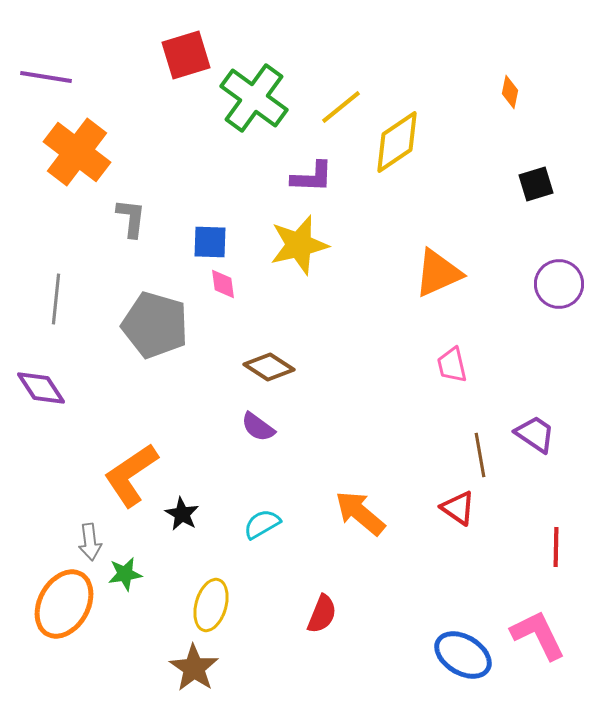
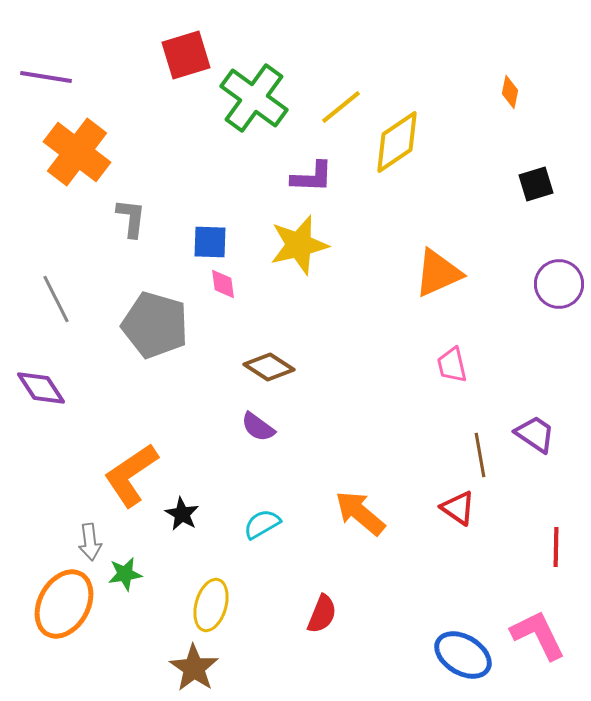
gray line: rotated 33 degrees counterclockwise
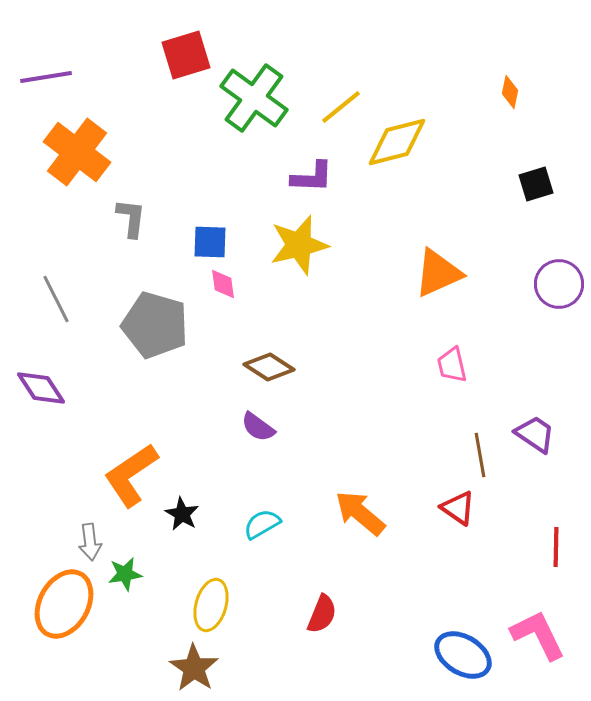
purple line: rotated 18 degrees counterclockwise
yellow diamond: rotated 20 degrees clockwise
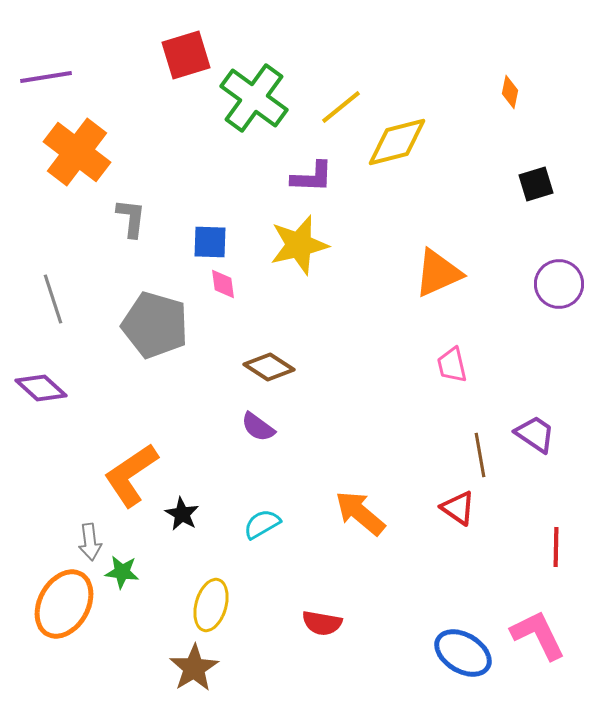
gray line: moved 3 px left; rotated 9 degrees clockwise
purple diamond: rotated 15 degrees counterclockwise
green star: moved 3 px left, 2 px up; rotated 16 degrees clockwise
red semicircle: moved 9 px down; rotated 78 degrees clockwise
blue ellipse: moved 2 px up
brown star: rotated 6 degrees clockwise
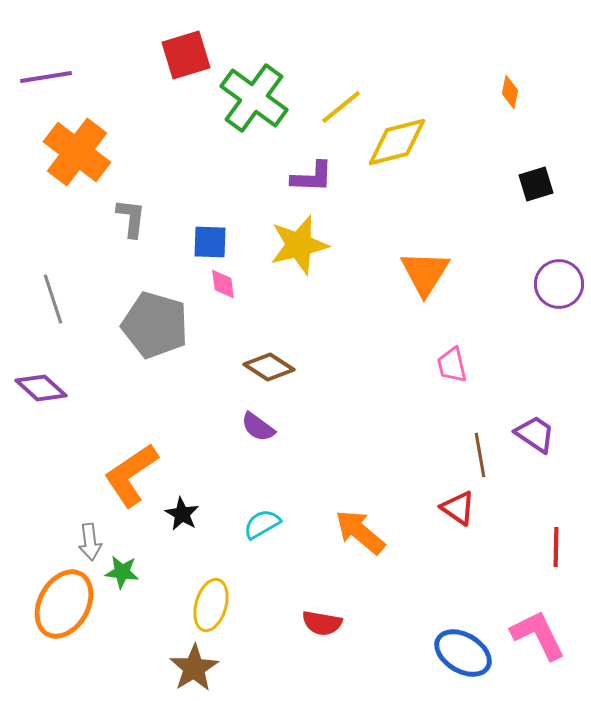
orange triangle: moved 13 px left; rotated 34 degrees counterclockwise
orange arrow: moved 19 px down
